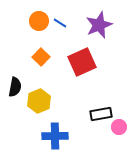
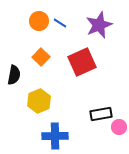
black semicircle: moved 1 px left, 12 px up
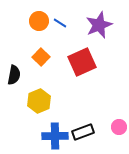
black rectangle: moved 18 px left, 18 px down; rotated 10 degrees counterclockwise
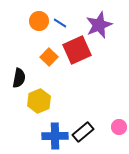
orange square: moved 8 px right
red square: moved 5 px left, 12 px up
black semicircle: moved 5 px right, 3 px down
black rectangle: rotated 20 degrees counterclockwise
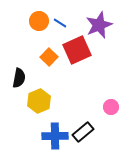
pink circle: moved 8 px left, 20 px up
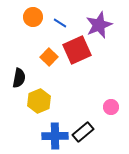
orange circle: moved 6 px left, 4 px up
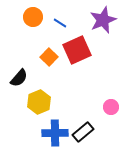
purple star: moved 4 px right, 5 px up
black semicircle: rotated 30 degrees clockwise
yellow hexagon: moved 1 px down
blue cross: moved 3 px up
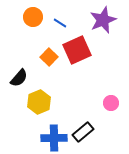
pink circle: moved 4 px up
blue cross: moved 1 px left, 5 px down
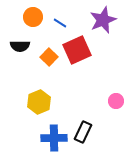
black semicircle: moved 1 px right, 32 px up; rotated 48 degrees clockwise
pink circle: moved 5 px right, 2 px up
black rectangle: rotated 25 degrees counterclockwise
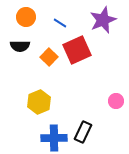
orange circle: moved 7 px left
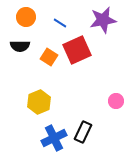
purple star: rotated 12 degrees clockwise
orange square: rotated 12 degrees counterclockwise
blue cross: rotated 25 degrees counterclockwise
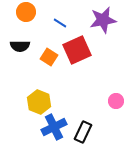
orange circle: moved 5 px up
yellow hexagon: rotated 15 degrees counterclockwise
blue cross: moved 11 px up
